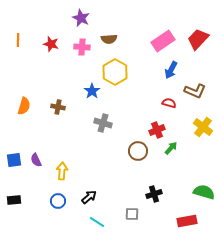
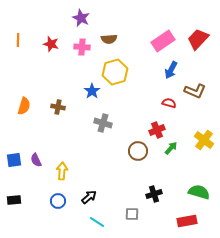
yellow hexagon: rotated 15 degrees clockwise
yellow cross: moved 1 px right, 13 px down
green semicircle: moved 5 px left
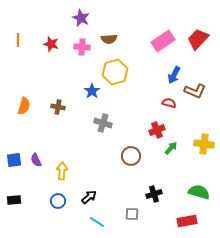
blue arrow: moved 3 px right, 5 px down
yellow cross: moved 4 px down; rotated 30 degrees counterclockwise
brown circle: moved 7 px left, 5 px down
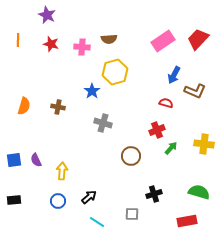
purple star: moved 34 px left, 3 px up
red semicircle: moved 3 px left
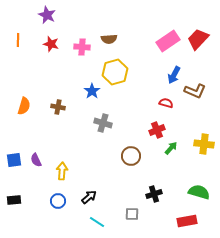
pink rectangle: moved 5 px right
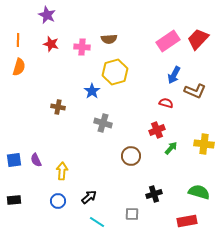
orange semicircle: moved 5 px left, 39 px up
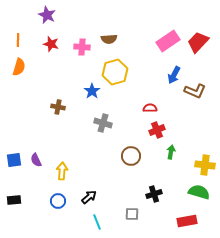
red trapezoid: moved 3 px down
red semicircle: moved 16 px left, 5 px down; rotated 16 degrees counterclockwise
yellow cross: moved 1 px right, 21 px down
green arrow: moved 4 px down; rotated 32 degrees counterclockwise
cyan line: rotated 35 degrees clockwise
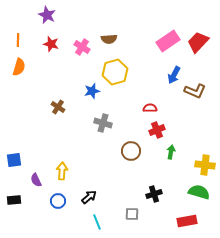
pink cross: rotated 28 degrees clockwise
blue star: rotated 21 degrees clockwise
brown cross: rotated 24 degrees clockwise
brown circle: moved 5 px up
purple semicircle: moved 20 px down
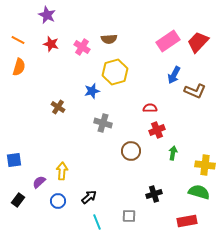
orange line: rotated 64 degrees counterclockwise
green arrow: moved 2 px right, 1 px down
purple semicircle: moved 3 px right, 2 px down; rotated 72 degrees clockwise
black rectangle: moved 4 px right; rotated 48 degrees counterclockwise
gray square: moved 3 px left, 2 px down
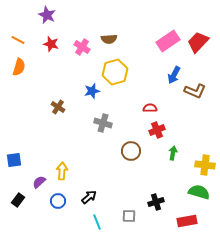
black cross: moved 2 px right, 8 px down
